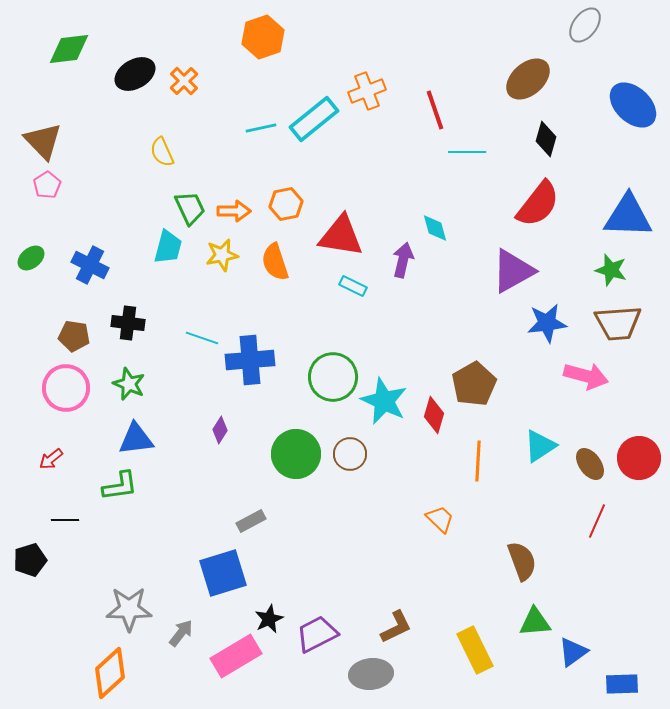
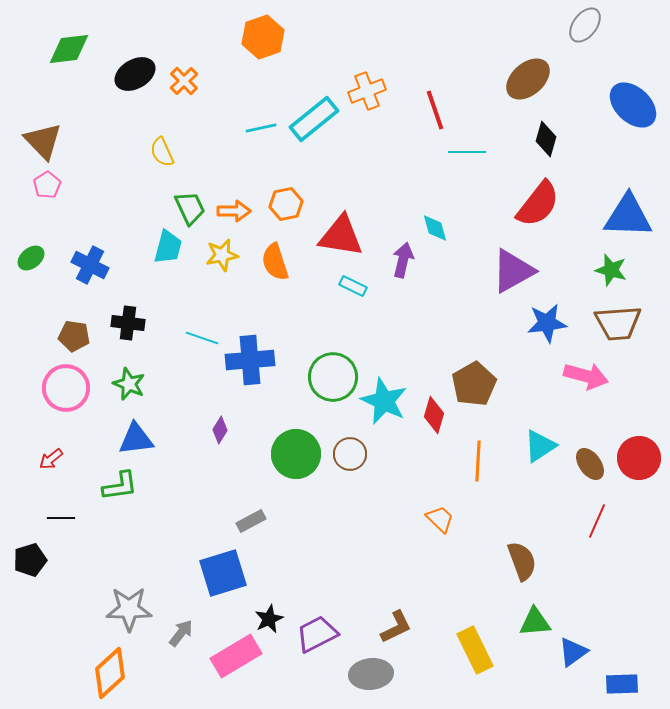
black line at (65, 520): moved 4 px left, 2 px up
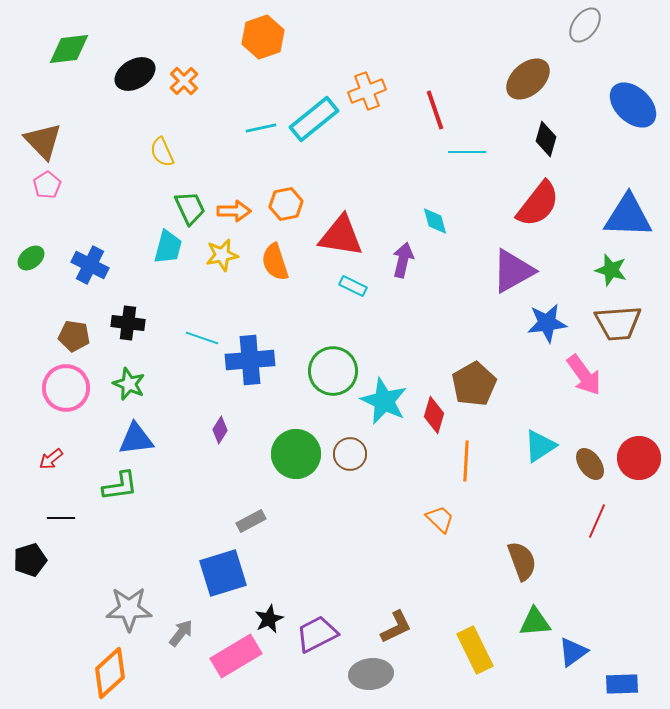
cyan diamond at (435, 228): moved 7 px up
pink arrow at (586, 376): moved 2 px left, 1 px up; rotated 39 degrees clockwise
green circle at (333, 377): moved 6 px up
orange line at (478, 461): moved 12 px left
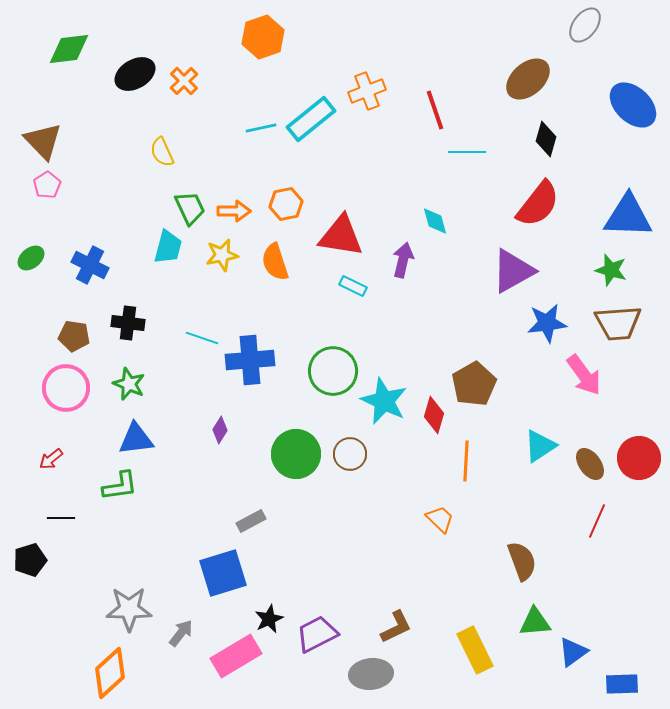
cyan rectangle at (314, 119): moved 3 px left
